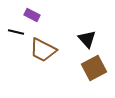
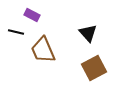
black triangle: moved 1 px right, 6 px up
brown trapezoid: rotated 40 degrees clockwise
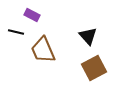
black triangle: moved 3 px down
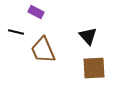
purple rectangle: moved 4 px right, 3 px up
brown square: rotated 25 degrees clockwise
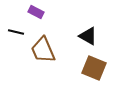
black triangle: rotated 18 degrees counterclockwise
brown square: rotated 25 degrees clockwise
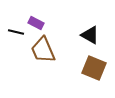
purple rectangle: moved 11 px down
black triangle: moved 2 px right, 1 px up
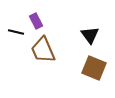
purple rectangle: moved 2 px up; rotated 35 degrees clockwise
black triangle: rotated 24 degrees clockwise
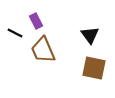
black line: moved 1 px left, 1 px down; rotated 14 degrees clockwise
brown square: rotated 10 degrees counterclockwise
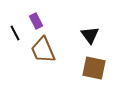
black line: rotated 35 degrees clockwise
